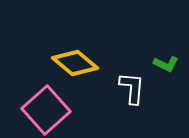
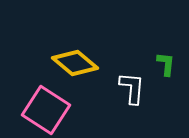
green L-shape: rotated 110 degrees counterclockwise
pink square: rotated 15 degrees counterclockwise
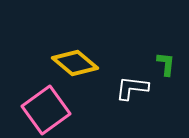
white L-shape: rotated 88 degrees counterclockwise
pink square: rotated 21 degrees clockwise
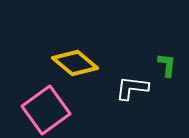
green L-shape: moved 1 px right, 1 px down
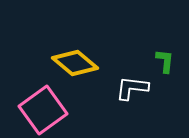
green L-shape: moved 2 px left, 4 px up
pink square: moved 3 px left
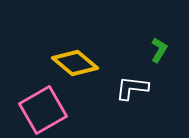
green L-shape: moved 6 px left, 11 px up; rotated 25 degrees clockwise
pink square: rotated 6 degrees clockwise
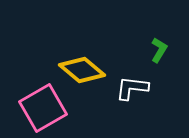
yellow diamond: moved 7 px right, 7 px down
pink square: moved 2 px up
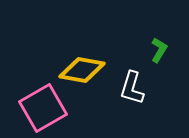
yellow diamond: rotated 30 degrees counterclockwise
white L-shape: rotated 80 degrees counterclockwise
